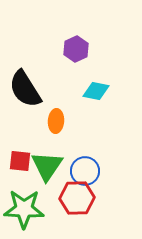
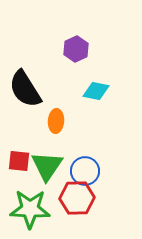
red square: moved 1 px left
green star: moved 6 px right
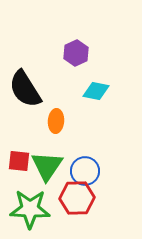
purple hexagon: moved 4 px down
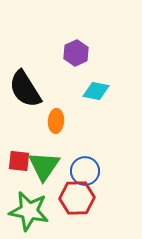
green triangle: moved 3 px left
green star: moved 1 px left, 2 px down; rotated 9 degrees clockwise
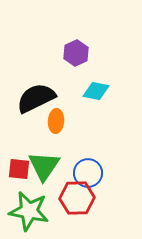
black semicircle: moved 11 px right, 9 px down; rotated 96 degrees clockwise
red square: moved 8 px down
blue circle: moved 3 px right, 2 px down
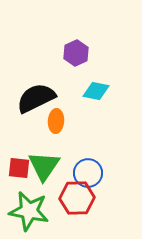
red square: moved 1 px up
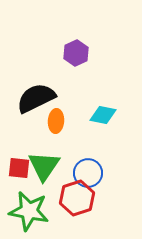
cyan diamond: moved 7 px right, 24 px down
red hexagon: rotated 16 degrees counterclockwise
